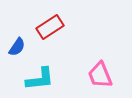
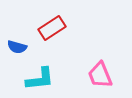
red rectangle: moved 2 px right, 1 px down
blue semicircle: rotated 72 degrees clockwise
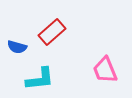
red rectangle: moved 4 px down; rotated 8 degrees counterclockwise
pink trapezoid: moved 5 px right, 5 px up
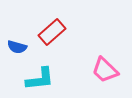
pink trapezoid: rotated 24 degrees counterclockwise
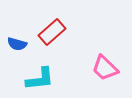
blue semicircle: moved 3 px up
pink trapezoid: moved 2 px up
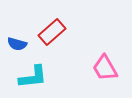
pink trapezoid: rotated 16 degrees clockwise
cyan L-shape: moved 7 px left, 2 px up
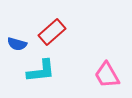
pink trapezoid: moved 2 px right, 7 px down
cyan L-shape: moved 8 px right, 6 px up
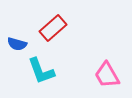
red rectangle: moved 1 px right, 4 px up
cyan L-shape: rotated 76 degrees clockwise
